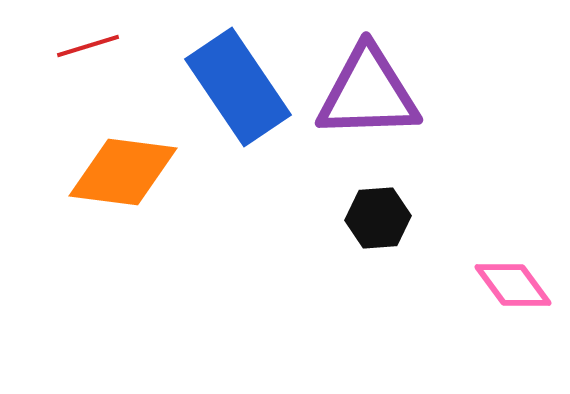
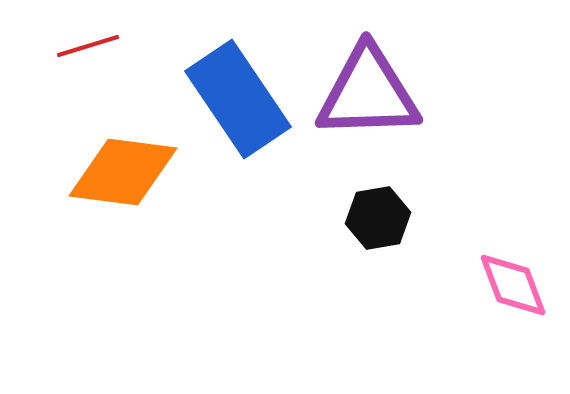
blue rectangle: moved 12 px down
black hexagon: rotated 6 degrees counterclockwise
pink diamond: rotated 16 degrees clockwise
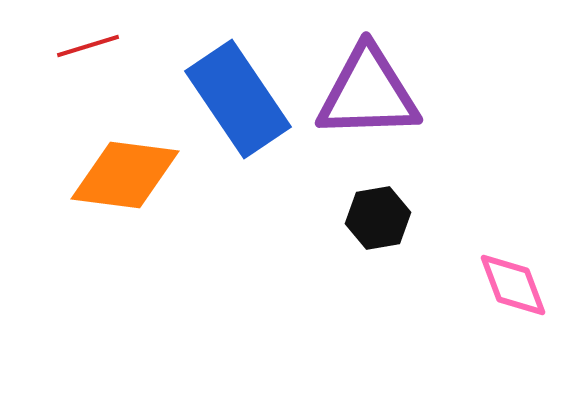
orange diamond: moved 2 px right, 3 px down
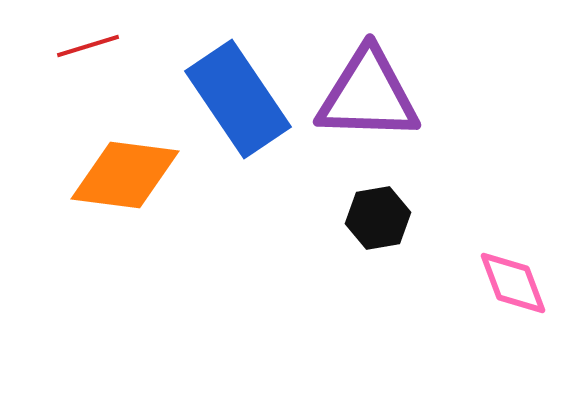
purple triangle: moved 2 px down; rotated 4 degrees clockwise
pink diamond: moved 2 px up
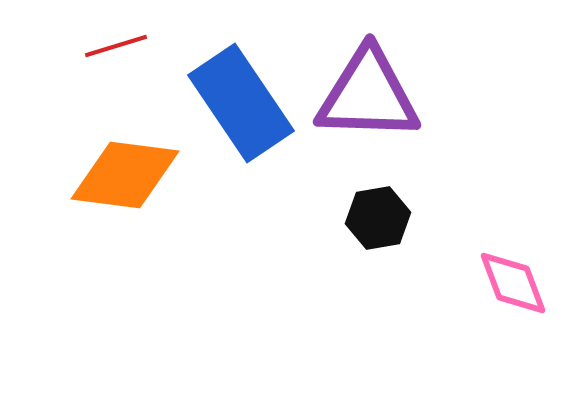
red line: moved 28 px right
blue rectangle: moved 3 px right, 4 px down
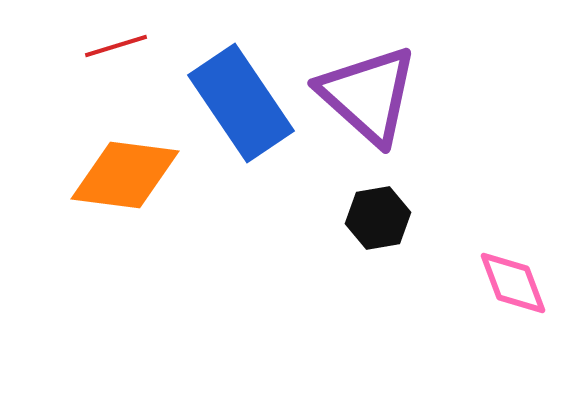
purple triangle: rotated 40 degrees clockwise
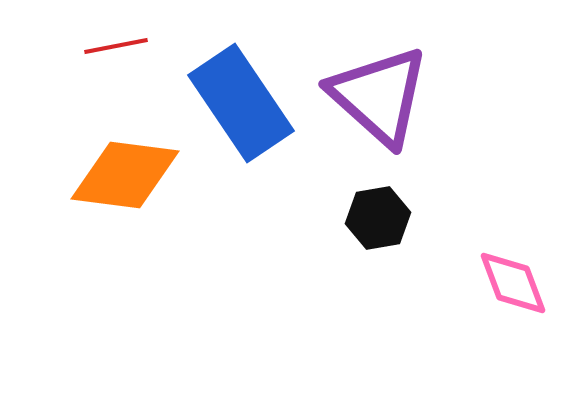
red line: rotated 6 degrees clockwise
purple triangle: moved 11 px right, 1 px down
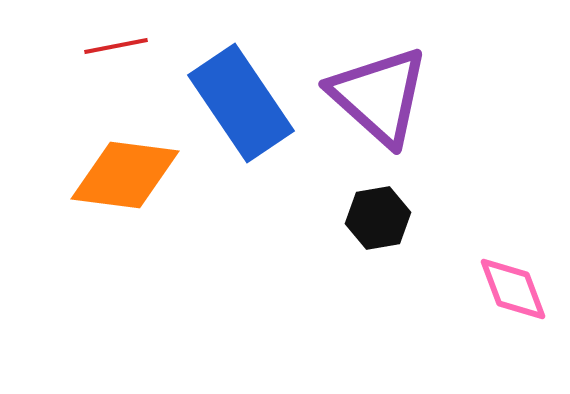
pink diamond: moved 6 px down
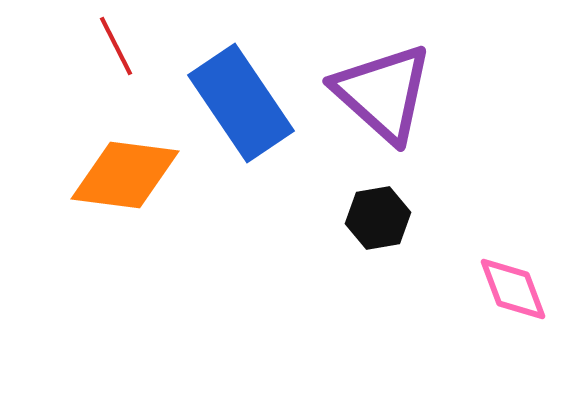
red line: rotated 74 degrees clockwise
purple triangle: moved 4 px right, 3 px up
